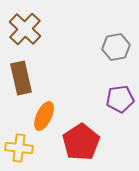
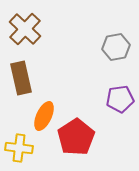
red pentagon: moved 5 px left, 5 px up
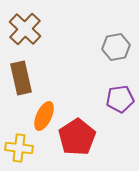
red pentagon: moved 1 px right
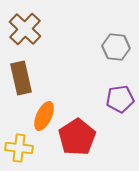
gray hexagon: rotated 16 degrees clockwise
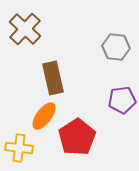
brown rectangle: moved 32 px right
purple pentagon: moved 2 px right, 1 px down
orange ellipse: rotated 12 degrees clockwise
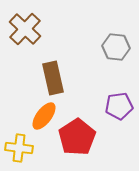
purple pentagon: moved 3 px left, 6 px down
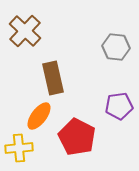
brown cross: moved 2 px down
orange ellipse: moved 5 px left
red pentagon: rotated 12 degrees counterclockwise
yellow cross: rotated 12 degrees counterclockwise
